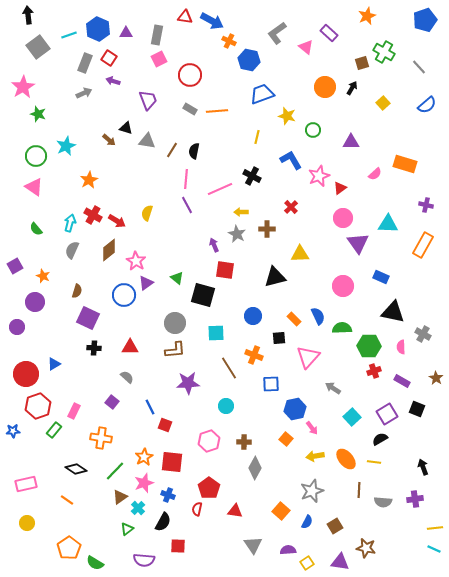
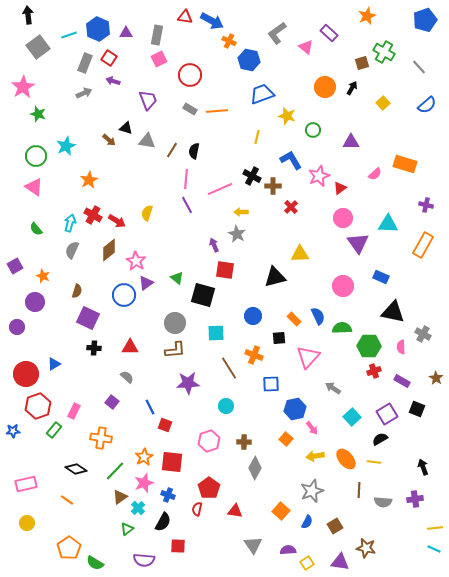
brown cross at (267, 229): moved 6 px right, 43 px up
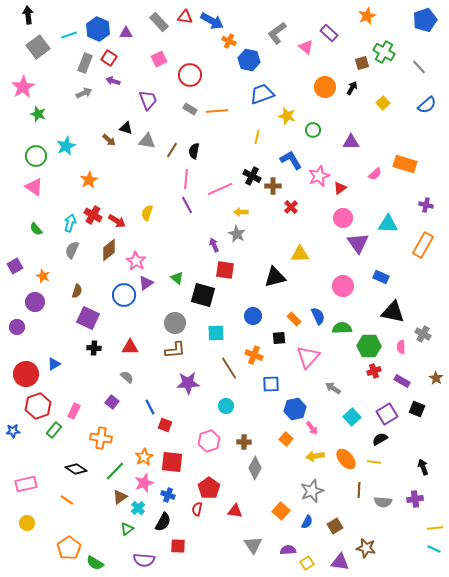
gray rectangle at (157, 35): moved 2 px right, 13 px up; rotated 54 degrees counterclockwise
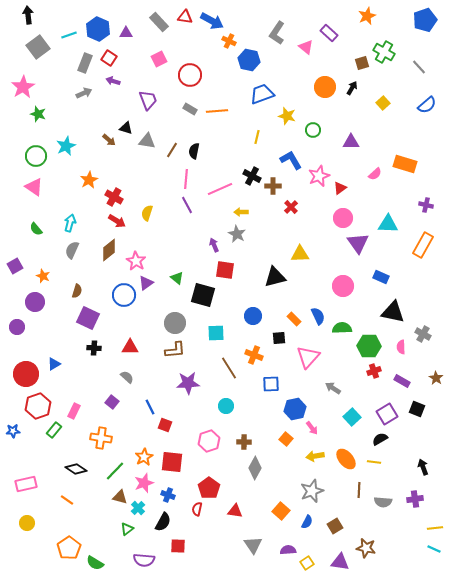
gray L-shape at (277, 33): rotated 20 degrees counterclockwise
red cross at (93, 215): moved 21 px right, 18 px up
brown triangle at (120, 497): rotated 49 degrees clockwise
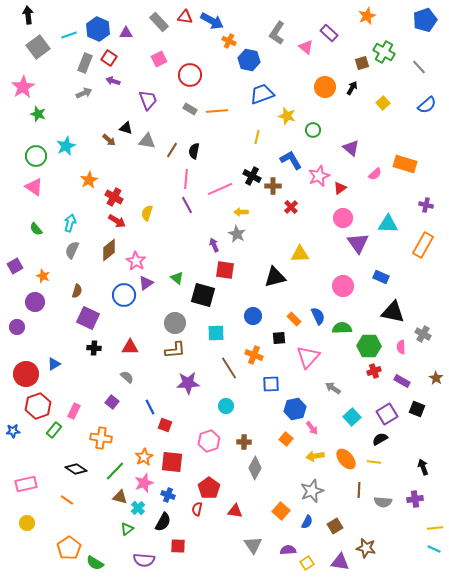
purple triangle at (351, 142): moved 6 px down; rotated 42 degrees clockwise
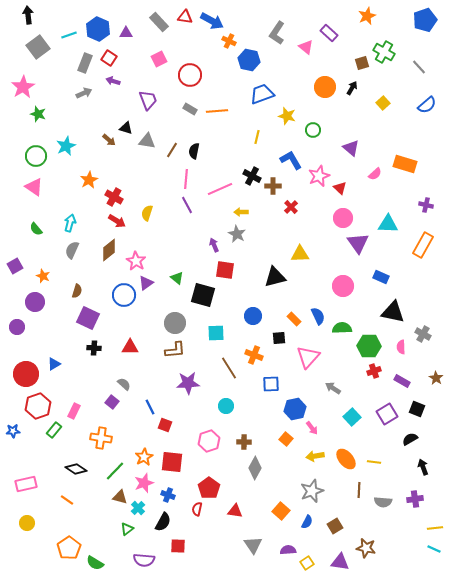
red triangle at (340, 188): rotated 40 degrees counterclockwise
gray semicircle at (127, 377): moved 3 px left, 7 px down
black semicircle at (380, 439): moved 30 px right
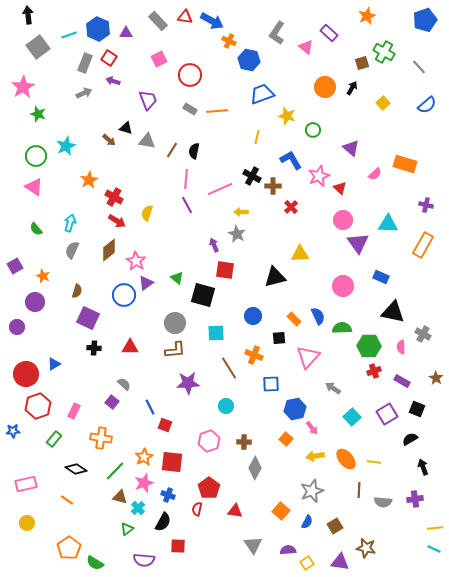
gray rectangle at (159, 22): moved 1 px left, 1 px up
pink circle at (343, 218): moved 2 px down
green rectangle at (54, 430): moved 9 px down
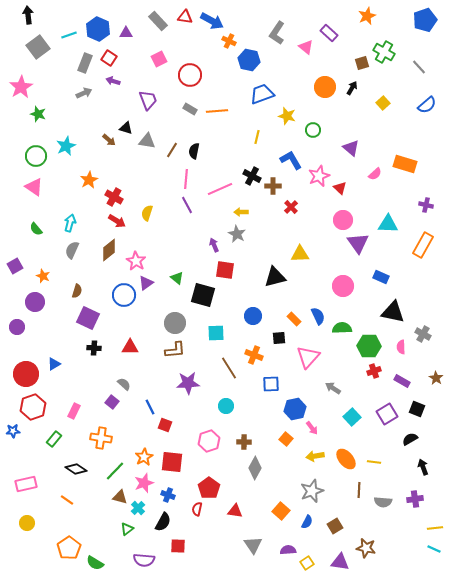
pink star at (23, 87): moved 2 px left
red hexagon at (38, 406): moved 5 px left, 1 px down
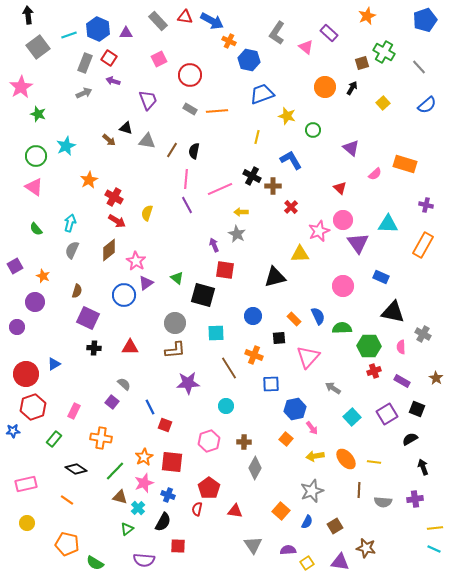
pink star at (319, 176): moved 55 px down
orange pentagon at (69, 548): moved 2 px left, 4 px up; rotated 25 degrees counterclockwise
